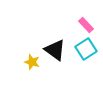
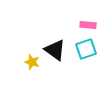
pink rectangle: moved 2 px right; rotated 42 degrees counterclockwise
cyan square: rotated 15 degrees clockwise
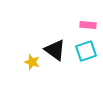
cyan square: moved 2 px down
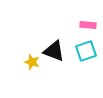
black triangle: moved 1 px left, 1 px down; rotated 15 degrees counterclockwise
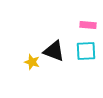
cyan square: rotated 15 degrees clockwise
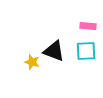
pink rectangle: moved 1 px down
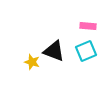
cyan square: rotated 20 degrees counterclockwise
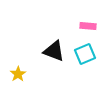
cyan square: moved 1 px left, 3 px down
yellow star: moved 14 px left, 12 px down; rotated 21 degrees clockwise
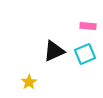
black triangle: rotated 45 degrees counterclockwise
yellow star: moved 11 px right, 8 px down
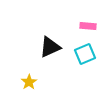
black triangle: moved 4 px left, 4 px up
